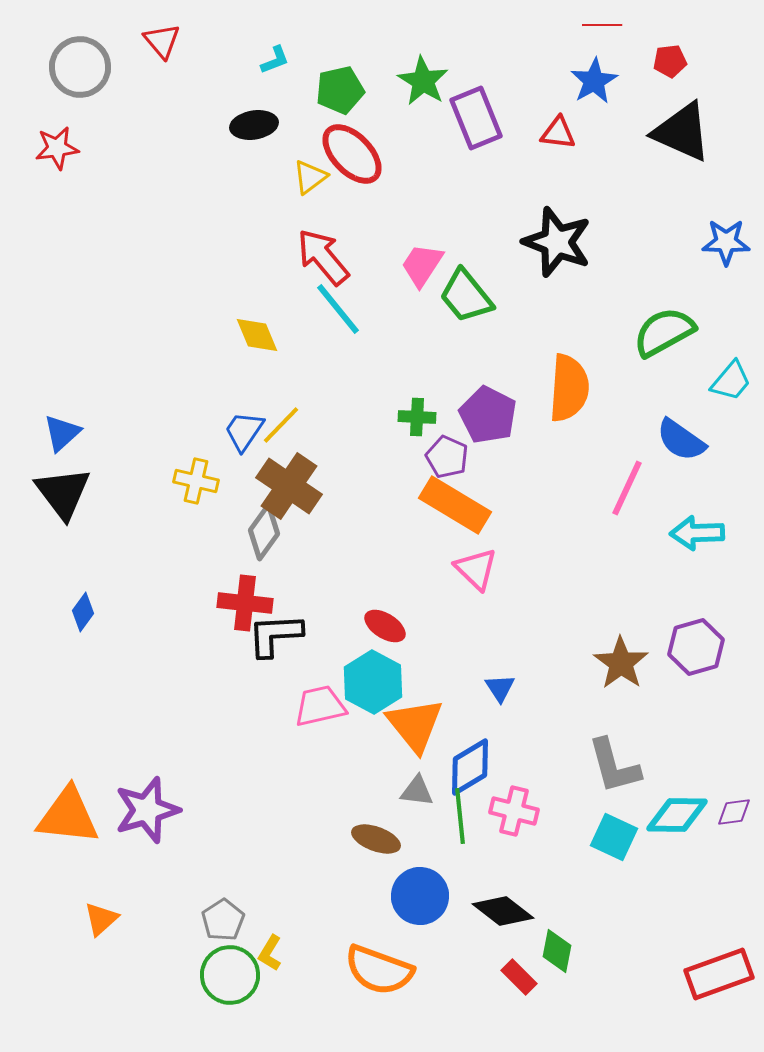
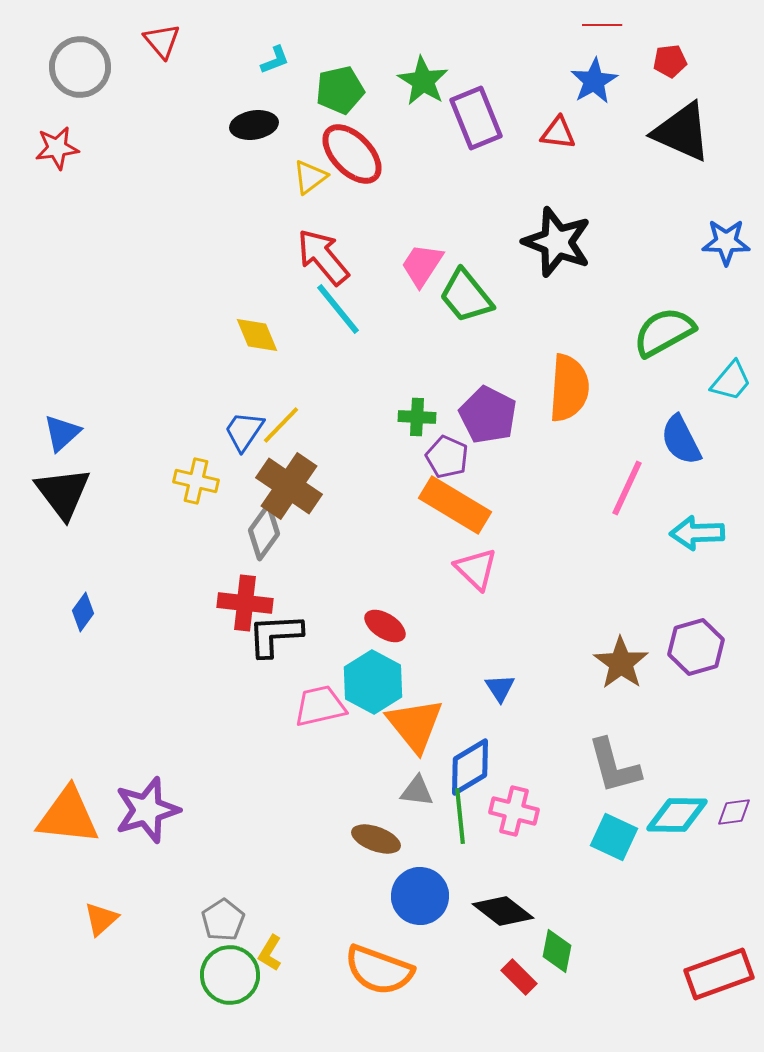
blue semicircle at (681, 440): rotated 28 degrees clockwise
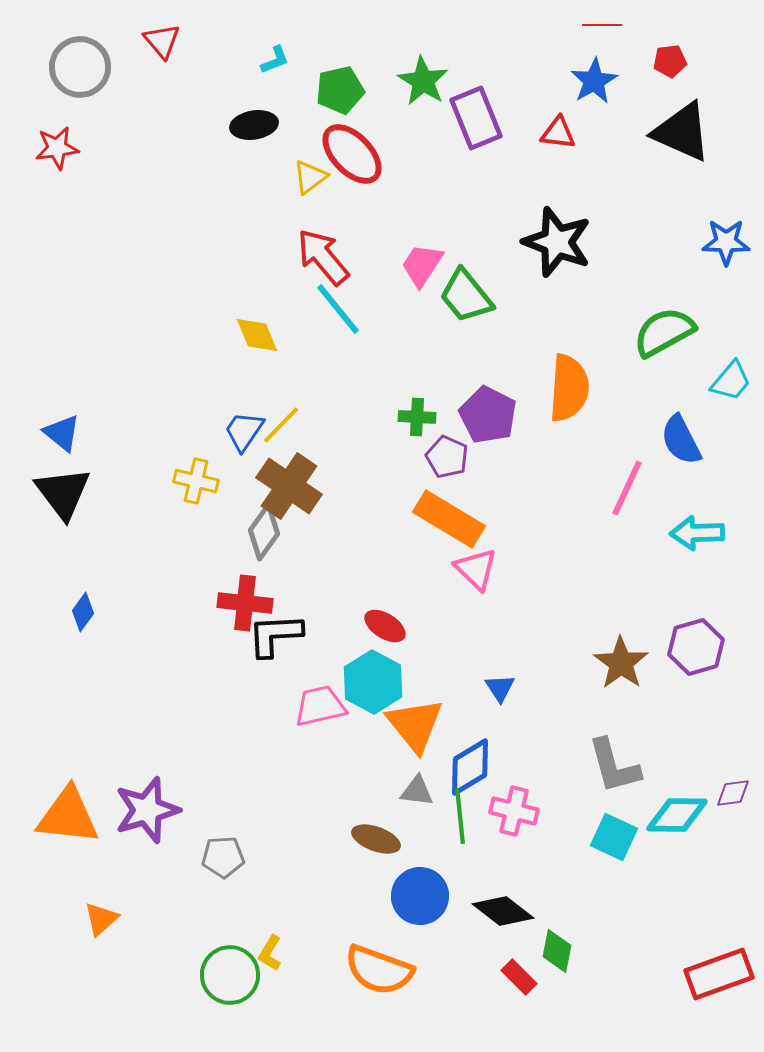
blue triangle at (62, 433): rotated 39 degrees counterclockwise
orange rectangle at (455, 505): moved 6 px left, 14 px down
purple diamond at (734, 812): moved 1 px left, 19 px up
gray pentagon at (223, 920): moved 63 px up; rotated 30 degrees clockwise
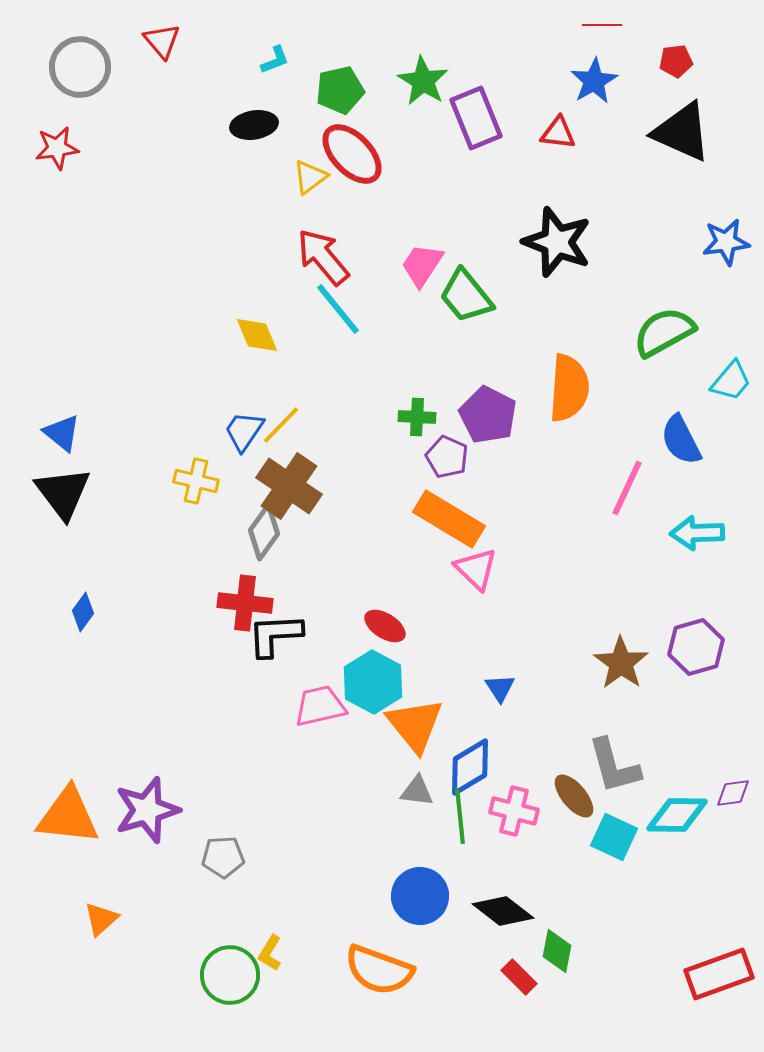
red pentagon at (670, 61): moved 6 px right
blue star at (726, 242): rotated 9 degrees counterclockwise
brown ellipse at (376, 839): moved 198 px right, 43 px up; rotated 30 degrees clockwise
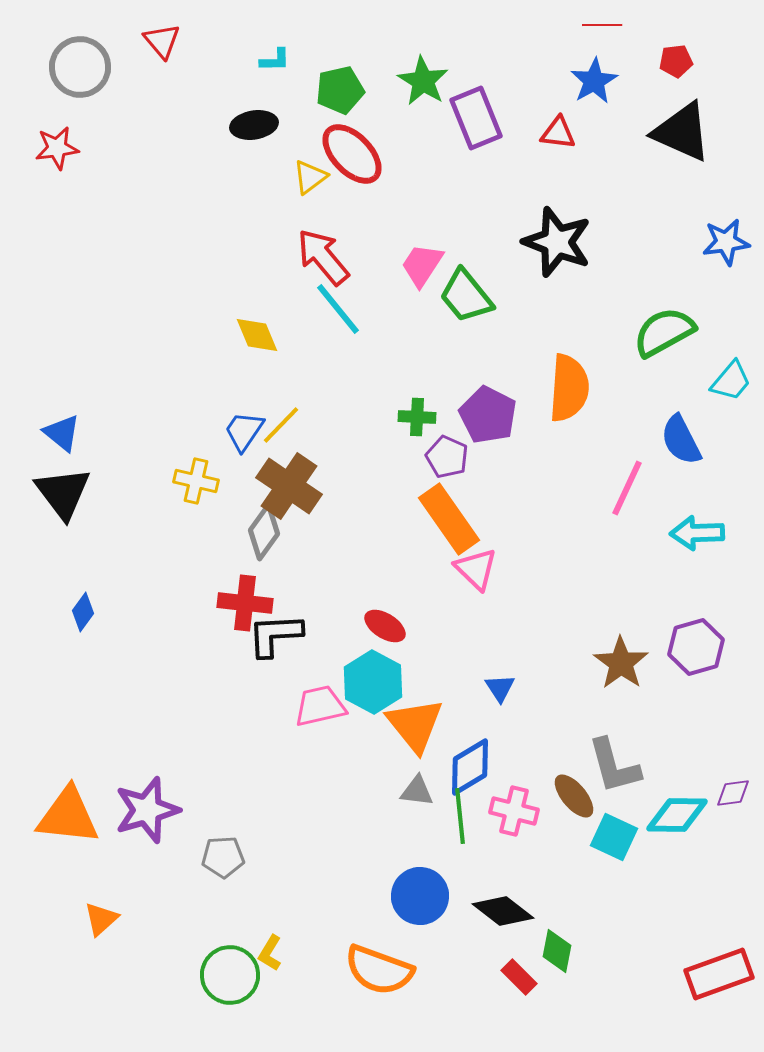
cyan L-shape at (275, 60): rotated 20 degrees clockwise
orange rectangle at (449, 519): rotated 24 degrees clockwise
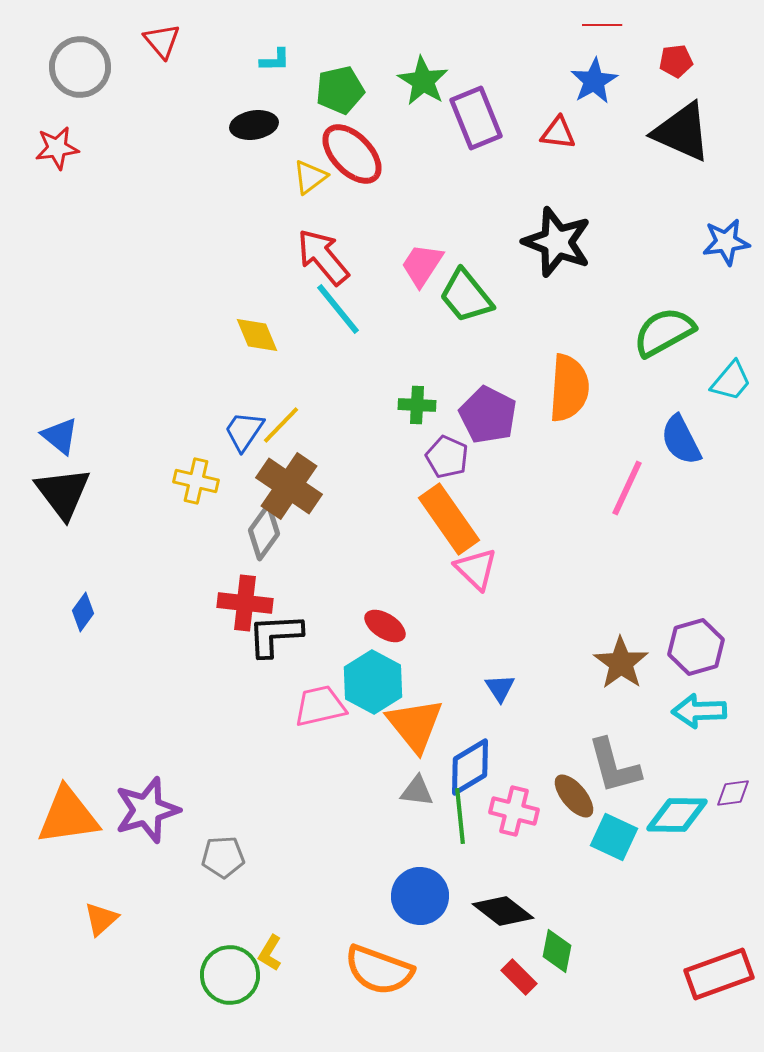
green cross at (417, 417): moved 12 px up
blue triangle at (62, 433): moved 2 px left, 3 px down
cyan arrow at (697, 533): moved 2 px right, 178 px down
orange triangle at (68, 816): rotated 14 degrees counterclockwise
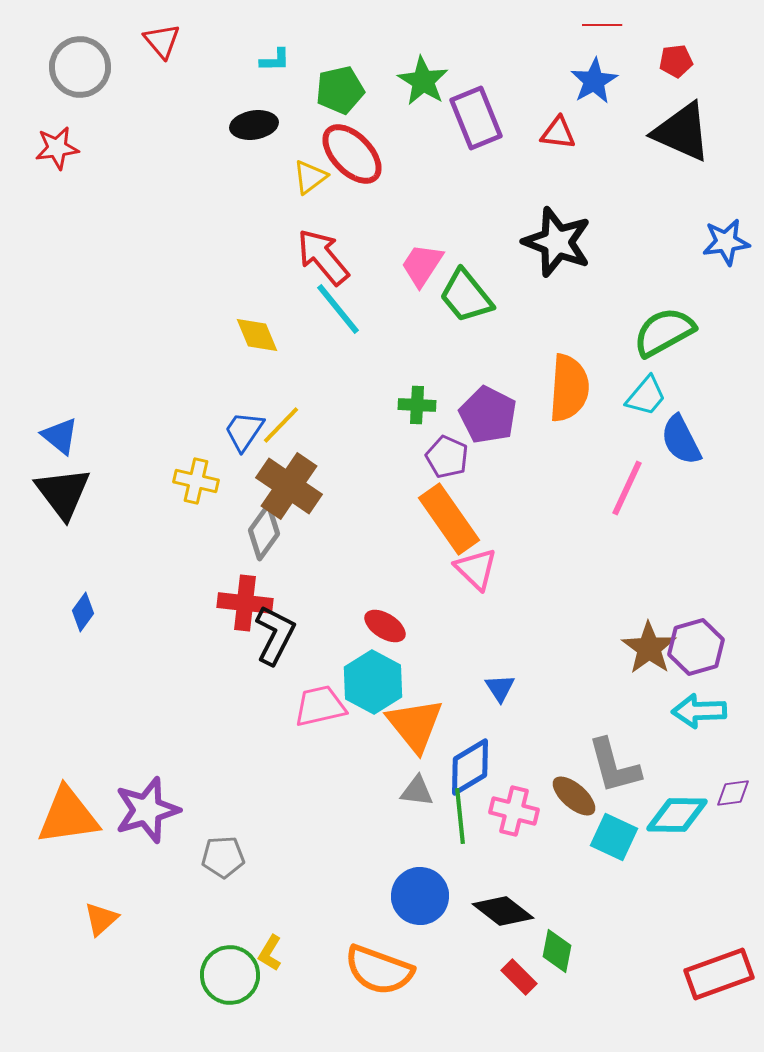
cyan trapezoid at (731, 381): moved 85 px left, 15 px down
black L-shape at (275, 635): rotated 120 degrees clockwise
brown star at (621, 663): moved 28 px right, 15 px up
brown ellipse at (574, 796): rotated 9 degrees counterclockwise
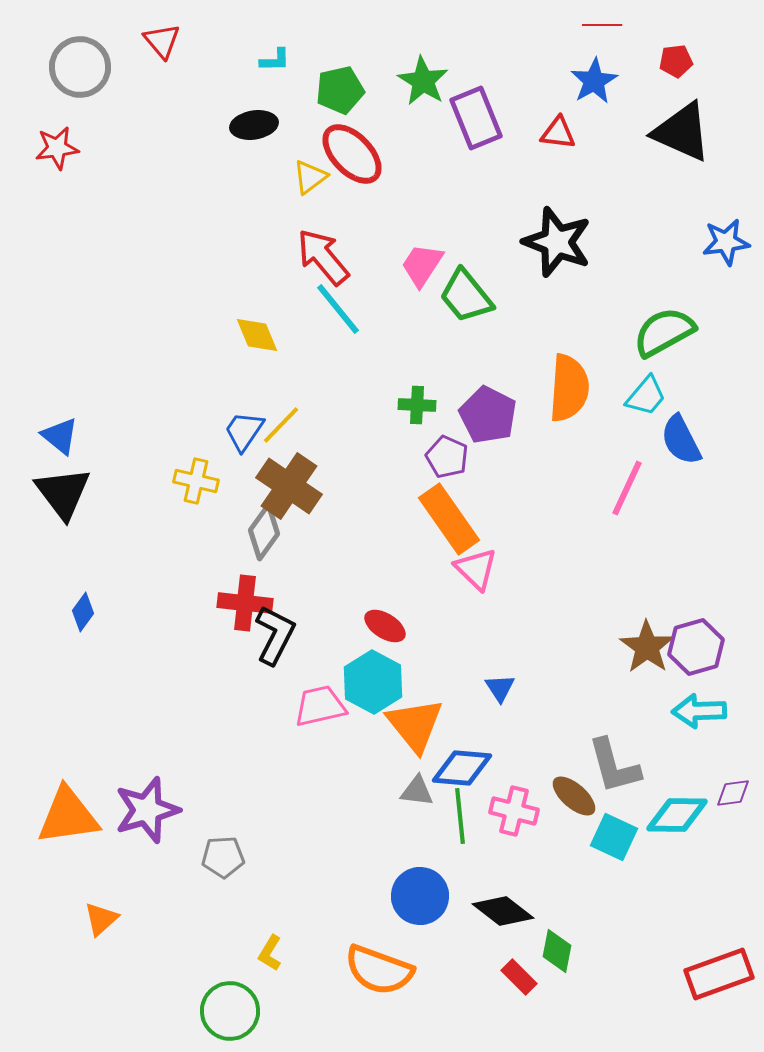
brown star at (649, 648): moved 2 px left, 1 px up
blue diamond at (470, 767): moved 8 px left, 1 px down; rotated 36 degrees clockwise
green circle at (230, 975): moved 36 px down
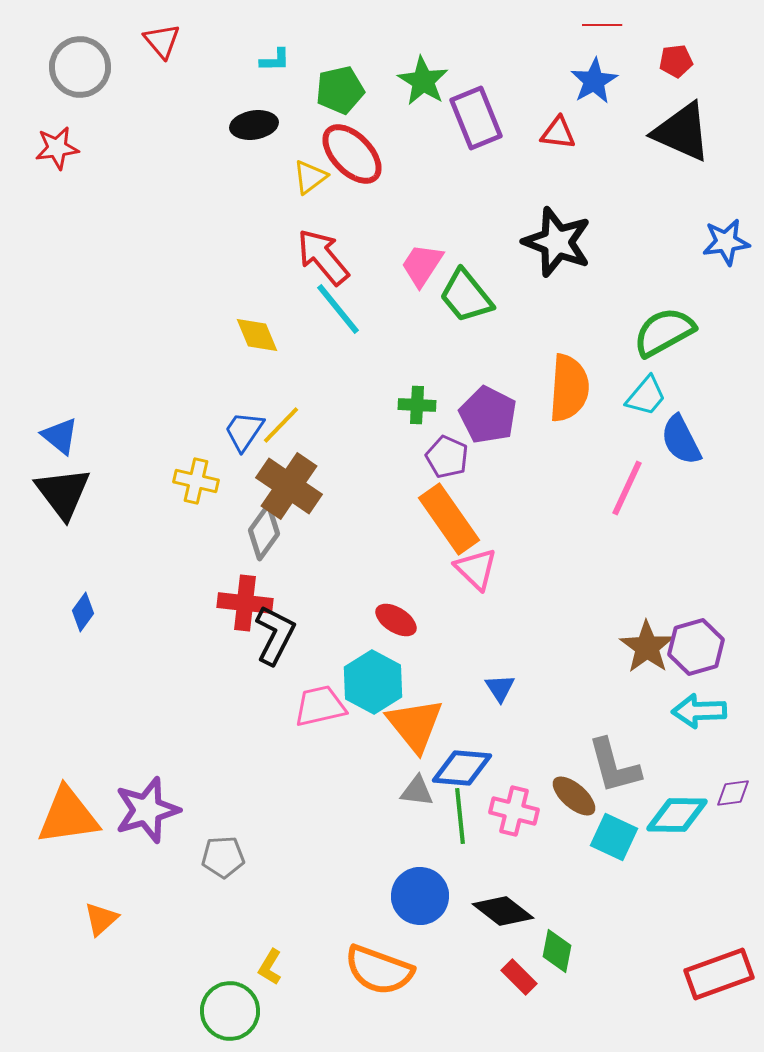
red ellipse at (385, 626): moved 11 px right, 6 px up
yellow L-shape at (270, 953): moved 14 px down
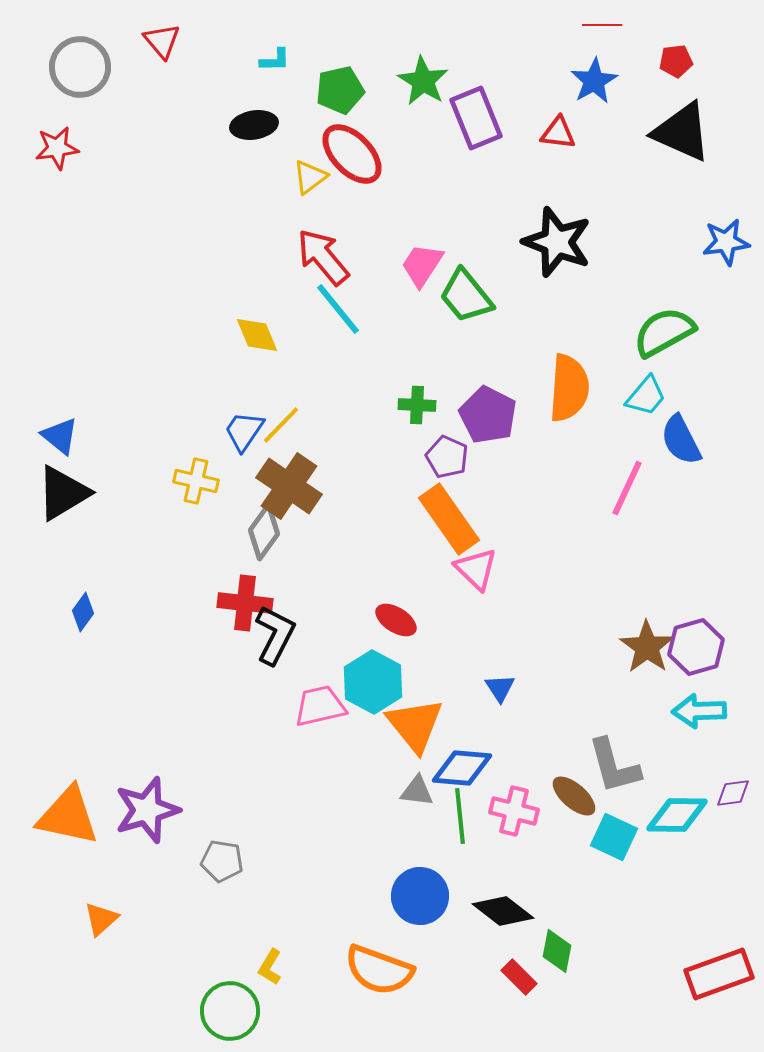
black triangle at (63, 493): rotated 36 degrees clockwise
orange triangle at (68, 816): rotated 20 degrees clockwise
gray pentagon at (223, 857): moved 1 px left, 4 px down; rotated 12 degrees clockwise
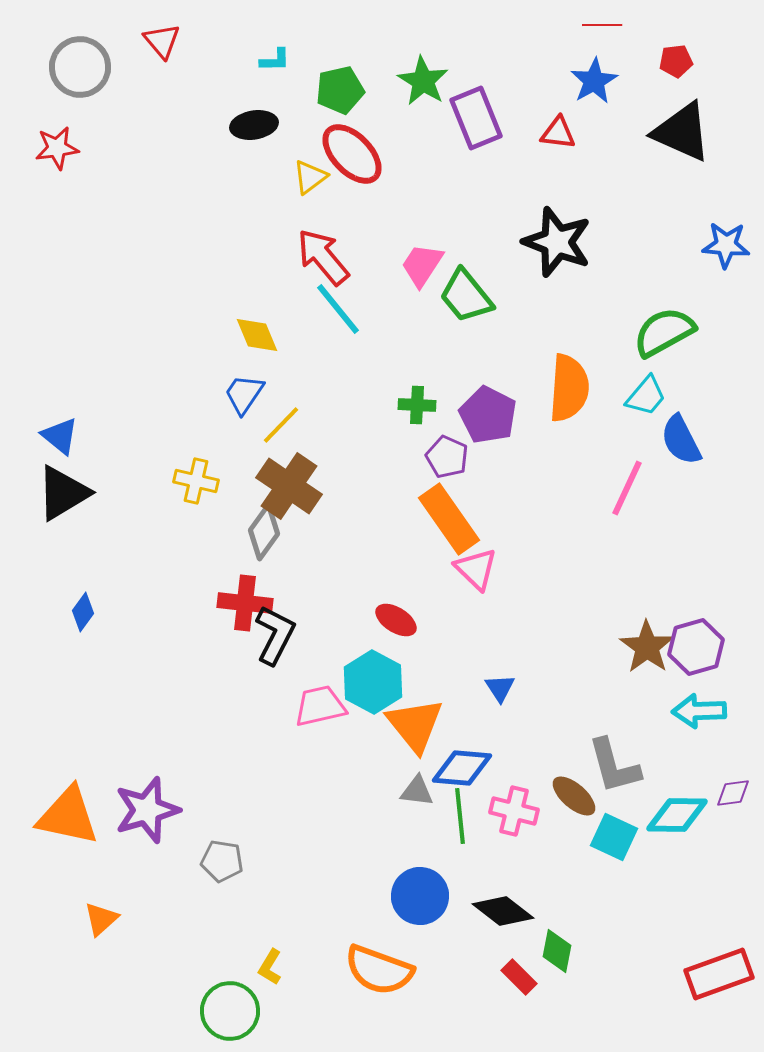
blue star at (726, 242): moved 3 px down; rotated 12 degrees clockwise
blue trapezoid at (244, 431): moved 37 px up
